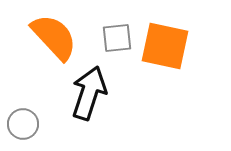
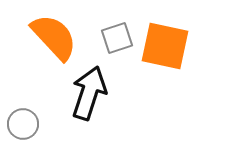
gray square: rotated 12 degrees counterclockwise
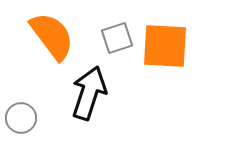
orange semicircle: moved 2 px left, 1 px up; rotated 6 degrees clockwise
orange square: rotated 9 degrees counterclockwise
gray circle: moved 2 px left, 6 px up
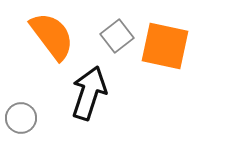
gray square: moved 2 px up; rotated 20 degrees counterclockwise
orange square: rotated 9 degrees clockwise
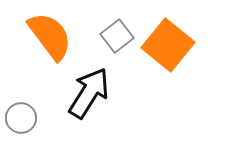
orange semicircle: moved 2 px left
orange square: moved 3 px right, 1 px up; rotated 27 degrees clockwise
black arrow: rotated 14 degrees clockwise
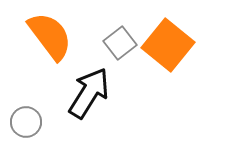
gray square: moved 3 px right, 7 px down
gray circle: moved 5 px right, 4 px down
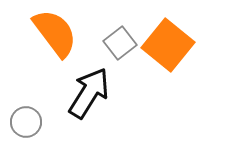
orange semicircle: moved 5 px right, 3 px up
